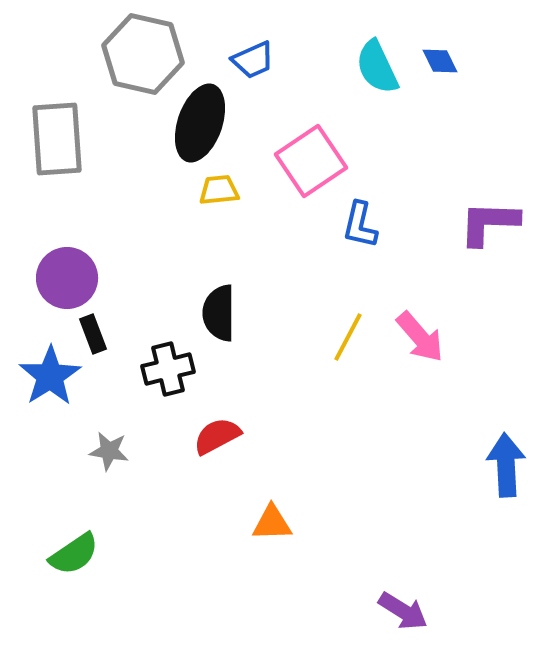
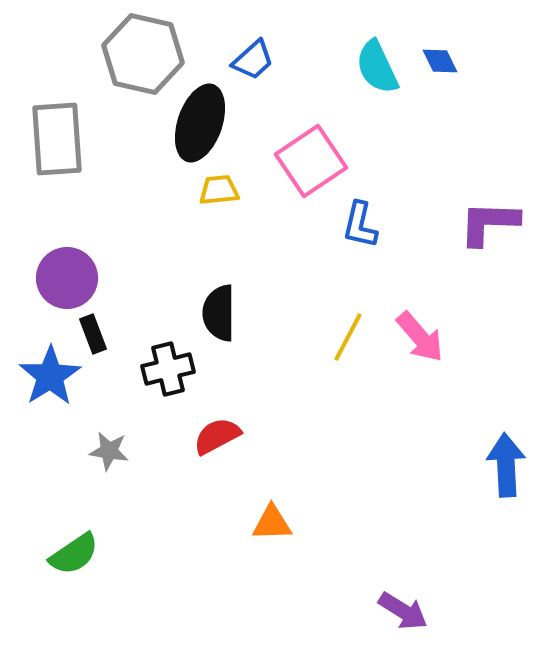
blue trapezoid: rotated 18 degrees counterclockwise
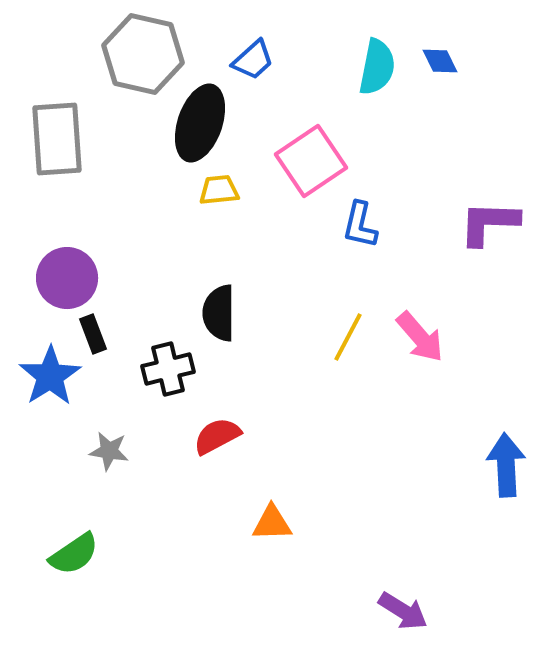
cyan semicircle: rotated 144 degrees counterclockwise
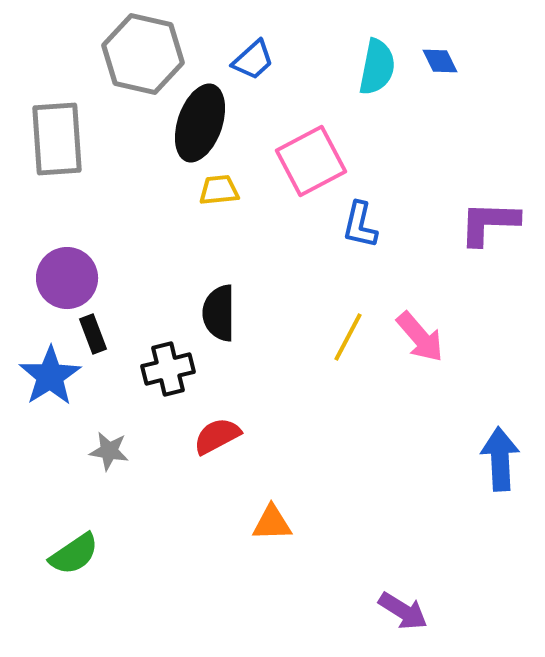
pink square: rotated 6 degrees clockwise
blue arrow: moved 6 px left, 6 px up
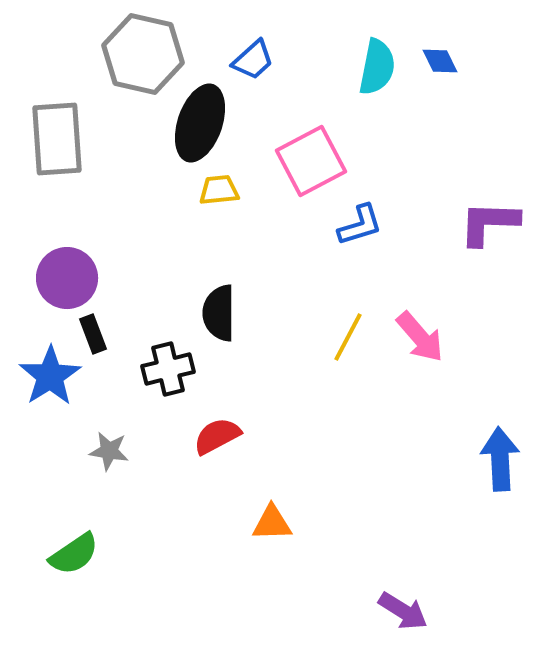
blue L-shape: rotated 120 degrees counterclockwise
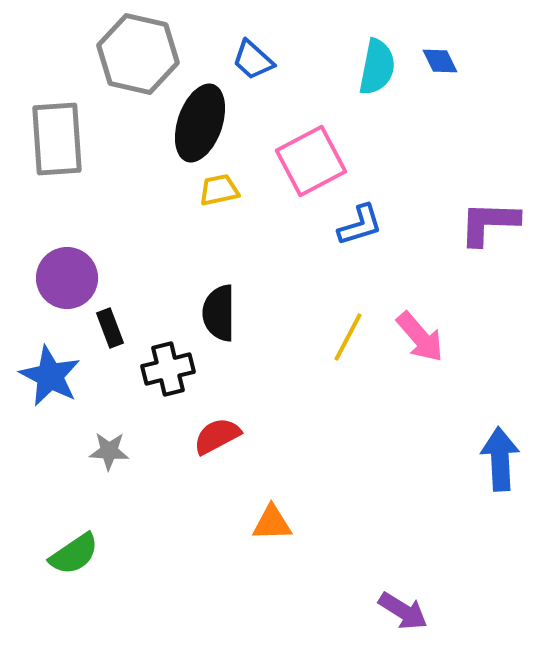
gray hexagon: moved 5 px left
blue trapezoid: rotated 84 degrees clockwise
yellow trapezoid: rotated 6 degrees counterclockwise
black rectangle: moved 17 px right, 6 px up
blue star: rotated 12 degrees counterclockwise
gray star: rotated 6 degrees counterclockwise
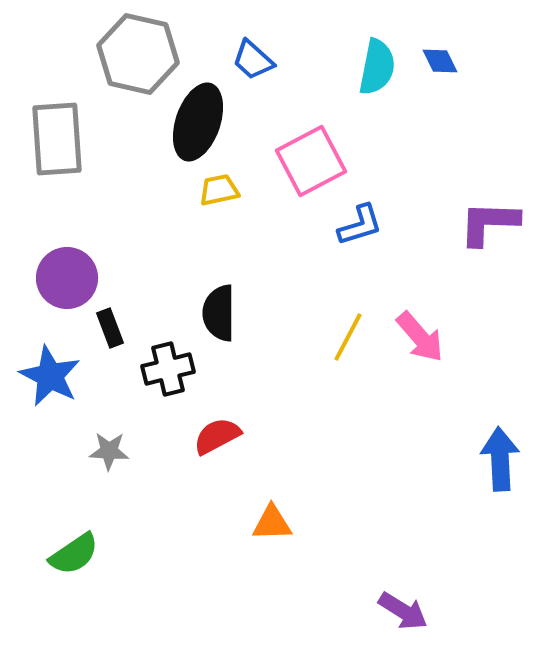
black ellipse: moved 2 px left, 1 px up
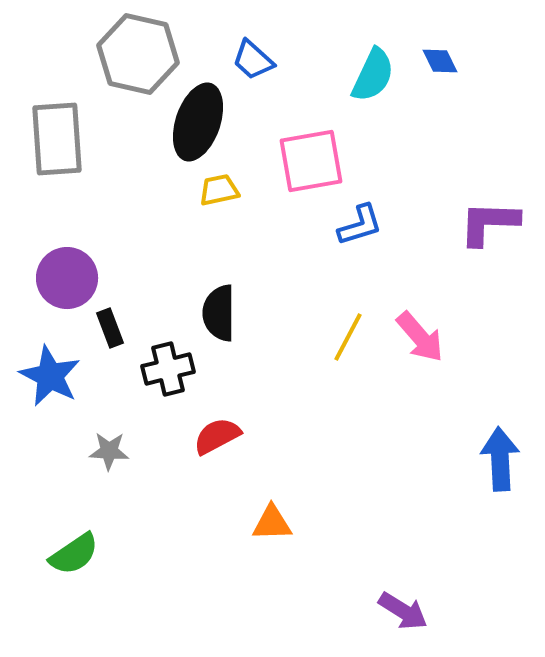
cyan semicircle: moved 4 px left, 8 px down; rotated 14 degrees clockwise
pink square: rotated 18 degrees clockwise
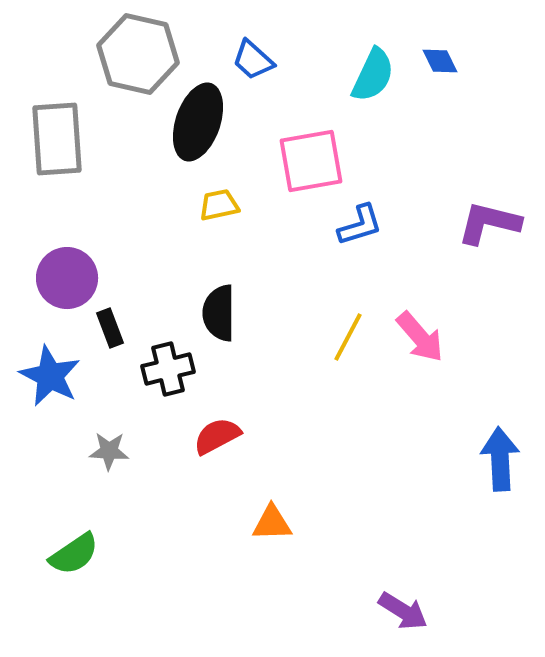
yellow trapezoid: moved 15 px down
purple L-shape: rotated 12 degrees clockwise
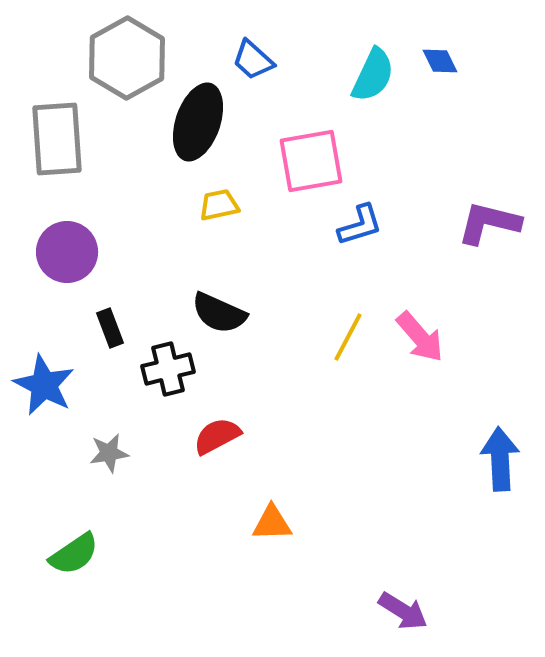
gray hexagon: moved 11 px left, 4 px down; rotated 18 degrees clockwise
purple circle: moved 26 px up
black semicircle: rotated 66 degrees counterclockwise
blue star: moved 6 px left, 9 px down
gray star: moved 2 px down; rotated 12 degrees counterclockwise
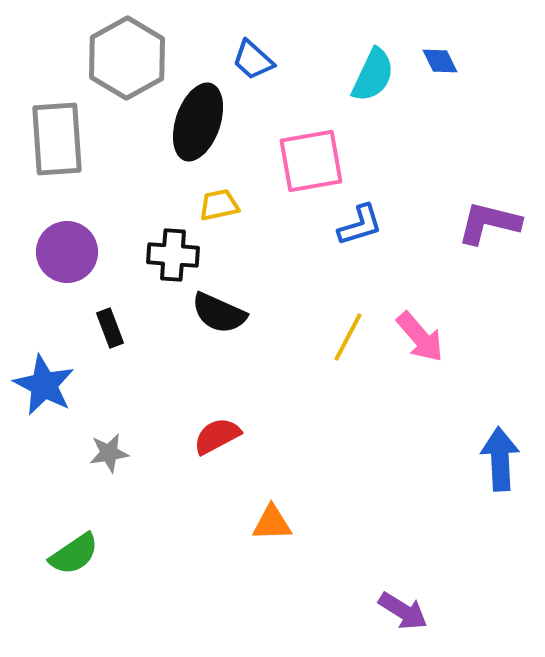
black cross: moved 5 px right, 114 px up; rotated 18 degrees clockwise
